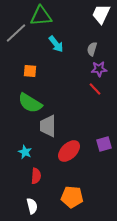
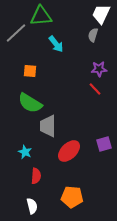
gray semicircle: moved 1 px right, 14 px up
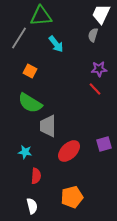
gray line: moved 3 px right, 5 px down; rotated 15 degrees counterclockwise
orange square: rotated 24 degrees clockwise
cyan star: rotated 16 degrees counterclockwise
orange pentagon: rotated 20 degrees counterclockwise
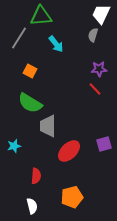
cyan star: moved 11 px left, 6 px up; rotated 24 degrees counterclockwise
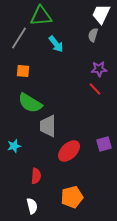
orange square: moved 7 px left; rotated 24 degrees counterclockwise
